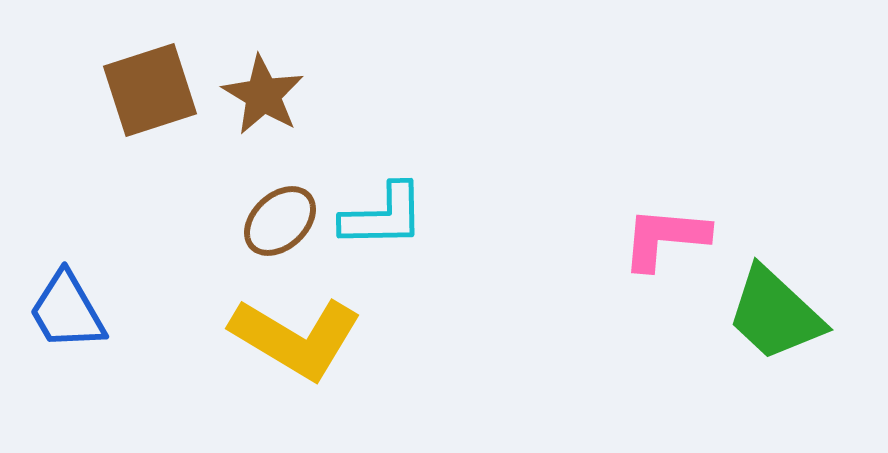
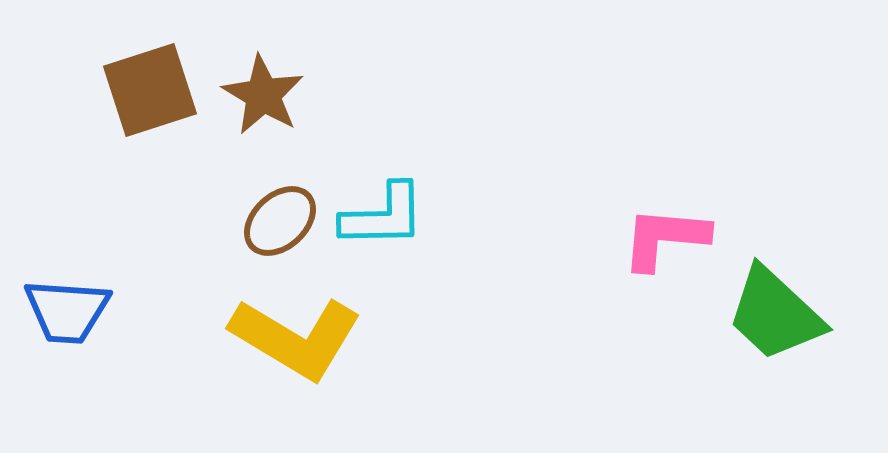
blue trapezoid: rotated 56 degrees counterclockwise
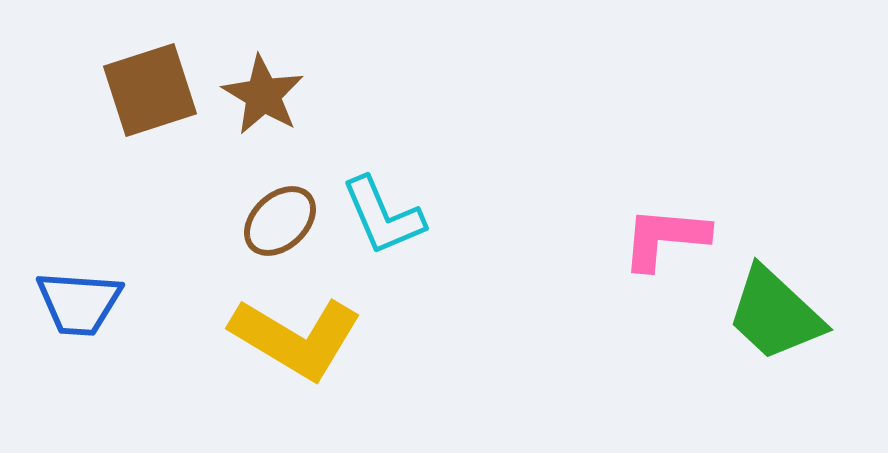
cyan L-shape: rotated 68 degrees clockwise
blue trapezoid: moved 12 px right, 8 px up
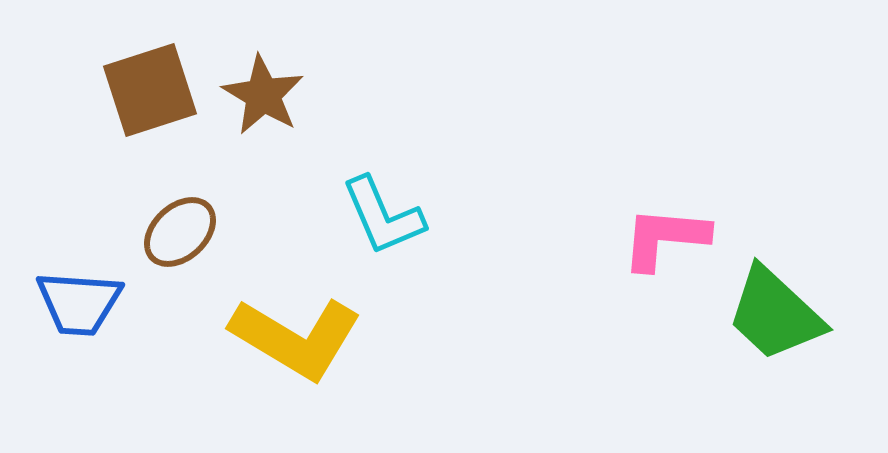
brown ellipse: moved 100 px left, 11 px down
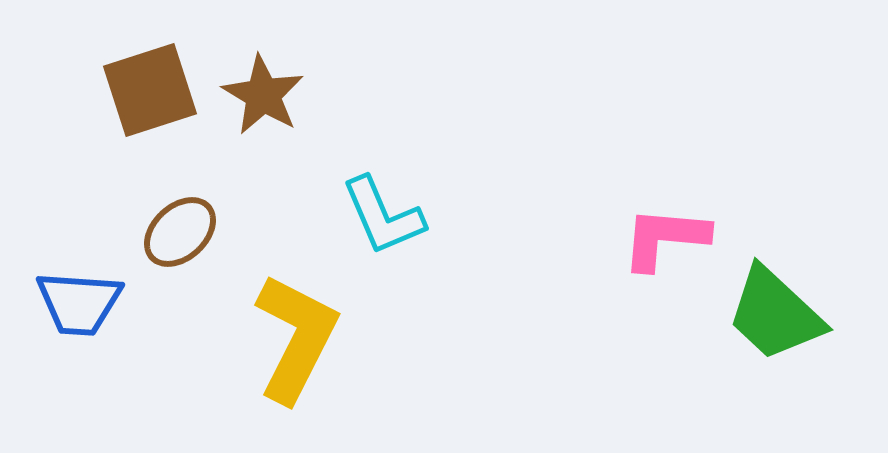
yellow L-shape: rotated 94 degrees counterclockwise
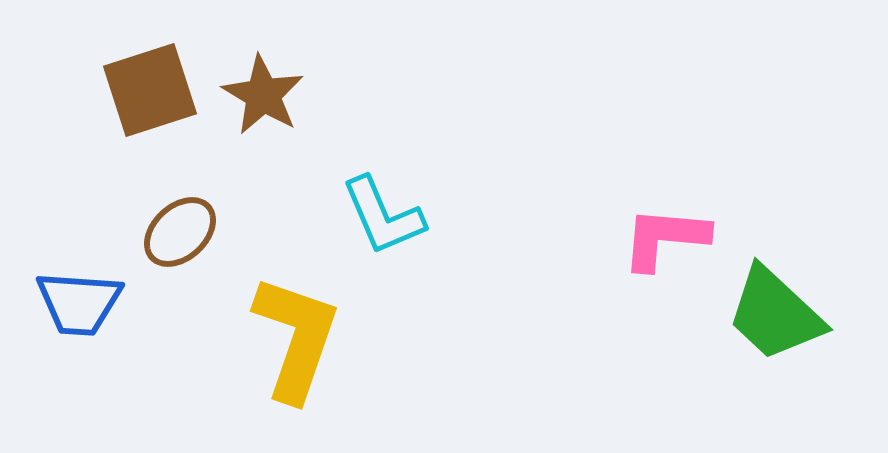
yellow L-shape: rotated 8 degrees counterclockwise
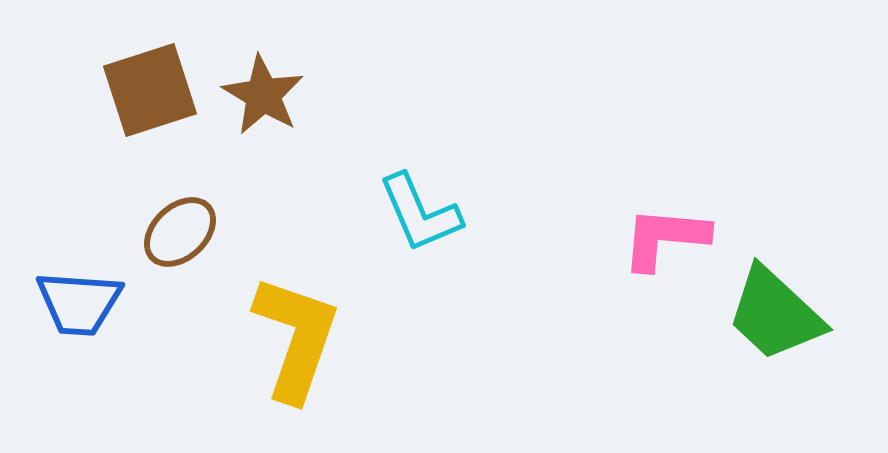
cyan L-shape: moved 37 px right, 3 px up
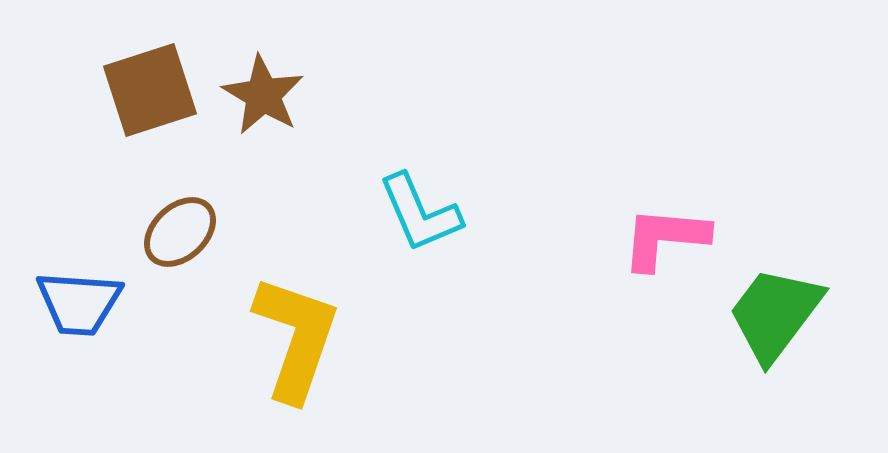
green trapezoid: rotated 84 degrees clockwise
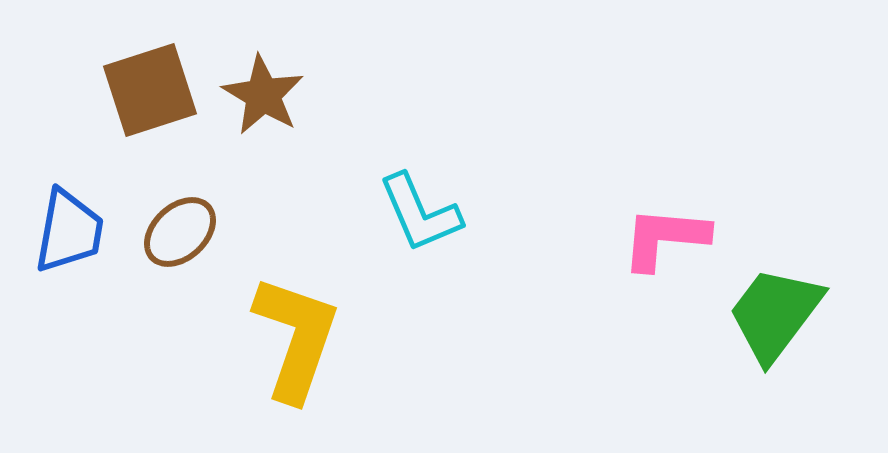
blue trapezoid: moved 10 px left, 72 px up; rotated 84 degrees counterclockwise
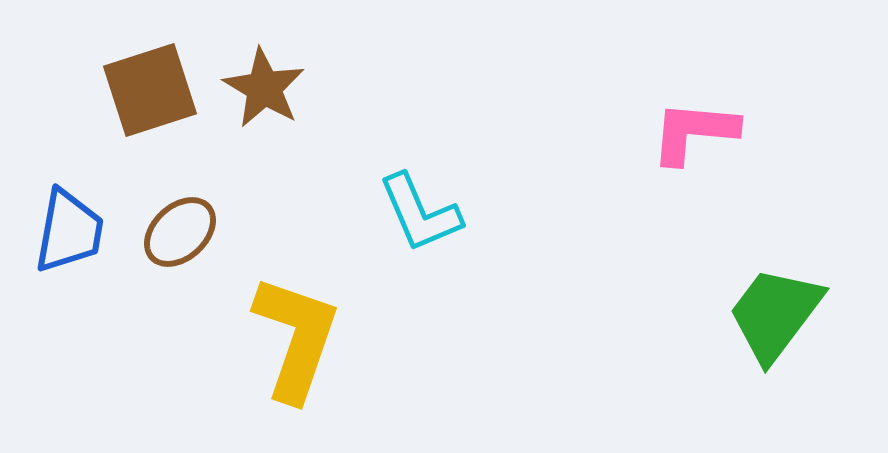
brown star: moved 1 px right, 7 px up
pink L-shape: moved 29 px right, 106 px up
